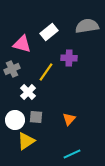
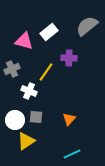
gray semicircle: rotated 30 degrees counterclockwise
pink triangle: moved 2 px right, 3 px up
white cross: moved 1 px right, 1 px up; rotated 21 degrees counterclockwise
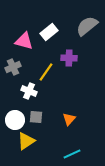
gray cross: moved 1 px right, 2 px up
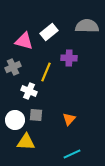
gray semicircle: rotated 40 degrees clockwise
yellow line: rotated 12 degrees counterclockwise
gray square: moved 2 px up
yellow triangle: moved 1 px down; rotated 36 degrees clockwise
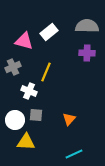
purple cross: moved 18 px right, 5 px up
cyan line: moved 2 px right
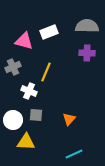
white rectangle: rotated 18 degrees clockwise
white circle: moved 2 px left
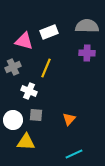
yellow line: moved 4 px up
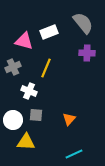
gray semicircle: moved 4 px left, 3 px up; rotated 50 degrees clockwise
